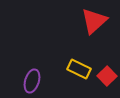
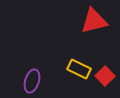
red triangle: rotated 28 degrees clockwise
red square: moved 2 px left
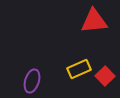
red triangle: rotated 8 degrees clockwise
yellow rectangle: rotated 50 degrees counterclockwise
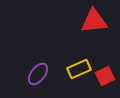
red square: rotated 18 degrees clockwise
purple ellipse: moved 6 px right, 7 px up; rotated 20 degrees clockwise
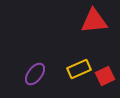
purple ellipse: moved 3 px left
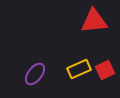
red square: moved 6 px up
